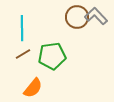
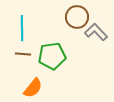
gray L-shape: moved 16 px down
brown line: rotated 35 degrees clockwise
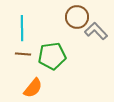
gray L-shape: moved 1 px up
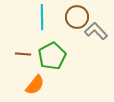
cyan line: moved 20 px right, 11 px up
green pentagon: rotated 20 degrees counterclockwise
orange semicircle: moved 2 px right, 3 px up
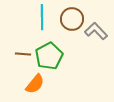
brown circle: moved 5 px left, 2 px down
green pentagon: moved 3 px left
orange semicircle: moved 1 px up
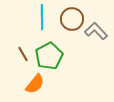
brown line: rotated 56 degrees clockwise
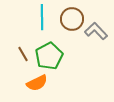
orange semicircle: moved 2 px right, 1 px up; rotated 25 degrees clockwise
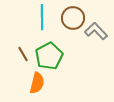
brown circle: moved 1 px right, 1 px up
orange semicircle: rotated 50 degrees counterclockwise
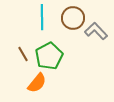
orange semicircle: rotated 25 degrees clockwise
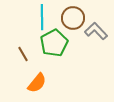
green pentagon: moved 5 px right, 13 px up
